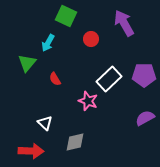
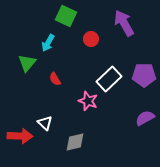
red arrow: moved 11 px left, 15 px up
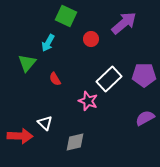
purple arrow: rotated 80 degrees clockwise
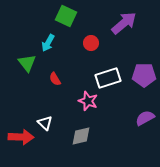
red circle: moved 4 px down
green triangle: rotated 18 degrees counterclockwise
white rectangle: moved 1 px left, 1 px up; rotated 25 degrees clockwise
red arrow: moved 1 px right, 1 px down
gray diamond: moved 6 px right, 6 px up
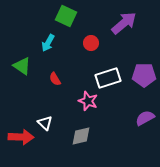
green triangle: moved 5 px left, 3 px down; rotated 18 degrees counterclockwise
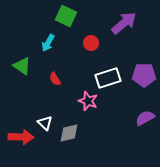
gray diamond: moved 12 px left, 3 px up
